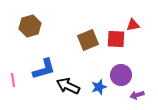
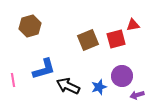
red square: rotated 18 degrees counterclockwise
purple circle: moved 1 px right, 1 px down
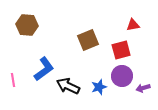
brown hexagon: moved 3 px left, 1 px up; rotated 20 degrees clockwise
red square: moved 5 px right, 11 px down
blue L-shape: rotated 20 degrees counterclockwise
purple arrow: moved 6 px right, 7 px up
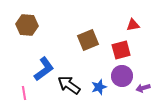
pink line: moved 11 px right, 13 px down
black arrow: moved 1 px right, 1 px up; rotated 10 degrees clockwise
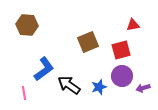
brown square: moved 2 px down
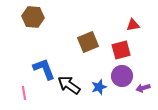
brown hexagon: moved 6 px right, 8 px up
blue L-shape: rotated 75 degrees counterclockwise
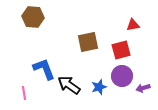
brown square: rotated 10 degrees clockwise
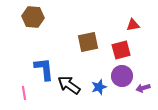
blue L-shape: rotated 15 degrees clockwise
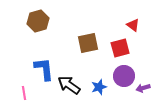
brown hexagon: moved 5 px right, 4 px down; rotated 20 degrees counterclockwise
red triangle: rotated 48 degrees clockwise
brown square: moved 1 px down
red square: moved 1 px left, 2 px up
purple circle: moved 2 px right
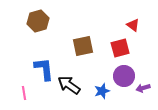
brown square: moved 5 px left, 3 px down
blue star: moved 3 px right, 4 px down
